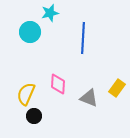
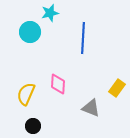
gray triangle: moved 2 px right, 10 px down
black circle: moved 1 px left, 10 px down
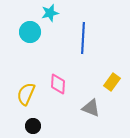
yellow rectangle: moved 5 px left, 6 px up
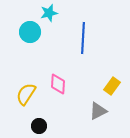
cyan star: moved 1 px left
yellow rectangle: moved 4 px down
yellow semicircle: rotated 10 degrees clockwise
gray triangle: moved 7 px right, 3 px down; rotated 48 degrees counterclockwise
black circle: moved 6 px right
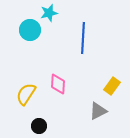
cyan circle: moved 2 px up
